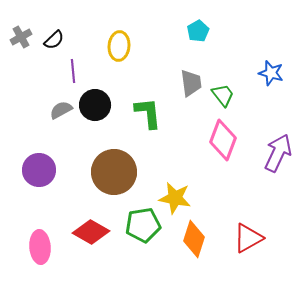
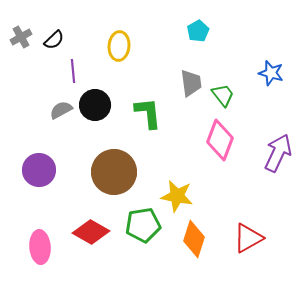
pink diamond: moved 3 px left
yellow star: moved 2 px right, 2 px up
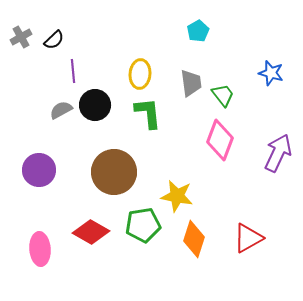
yellow ellipse: moved 21 px right, 28 px down
pink ellipse: moved 2 px down
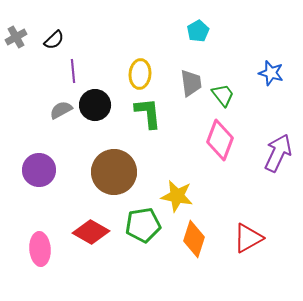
gray cross: moved 5 px left
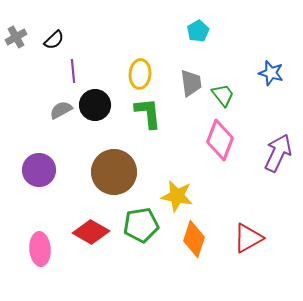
green pentagon: moved 2 px left
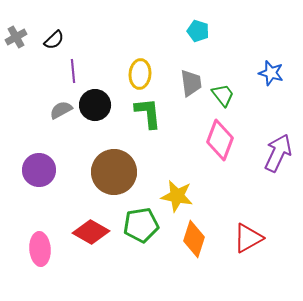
cyan pentagon: rotated 25 degrees counterclockwise
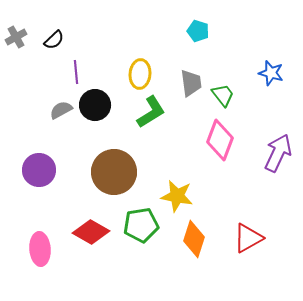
purple line: moved 3 px right, 1 px down
green L-shape: moved 3 px right, 1 px up; rotated 64 degrees clockwise
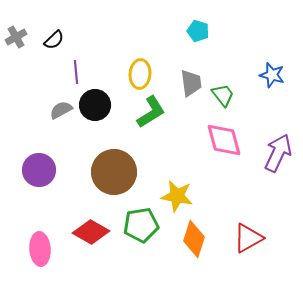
blue star: moved 1 px right, 2 px down
pink diamond: moved 4 px right; rotated 36 degrees counterclockwise
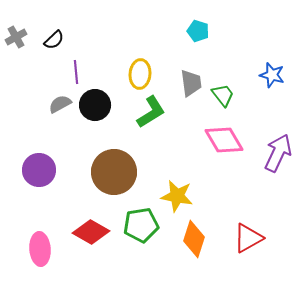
gray semicircle: moved 1 px left, 6 px up
pink diamond: rotated 15 degrees counterclockwise
